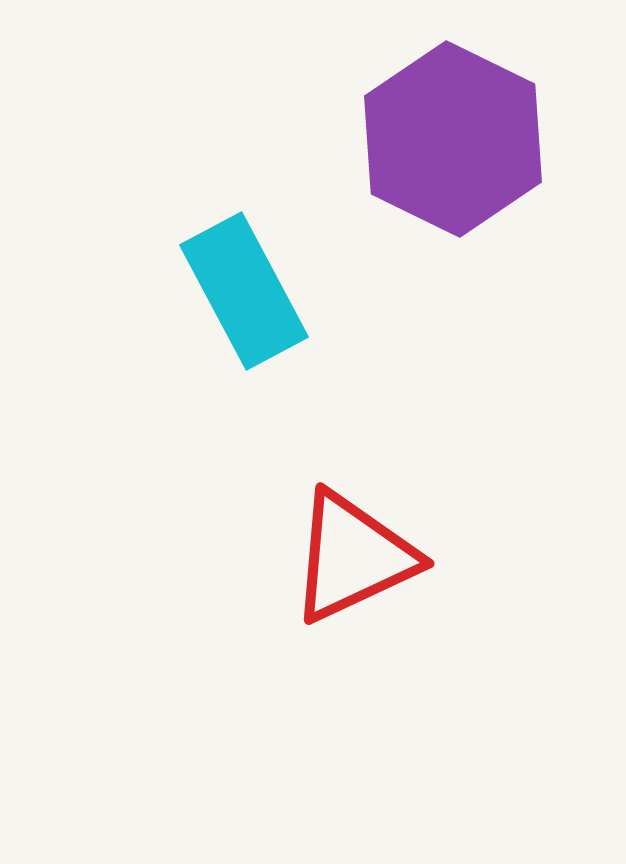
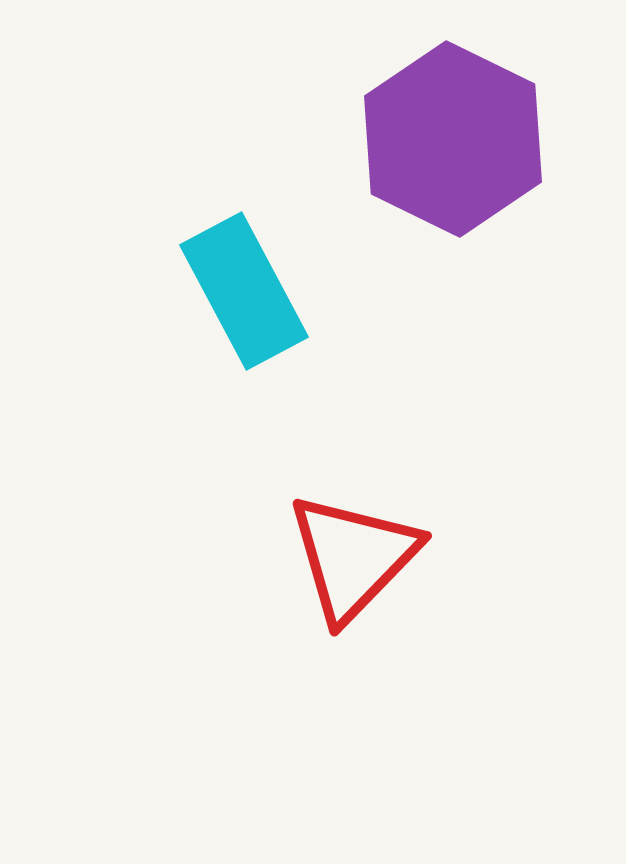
red triangle: rotated 21 degrees counterclockwise
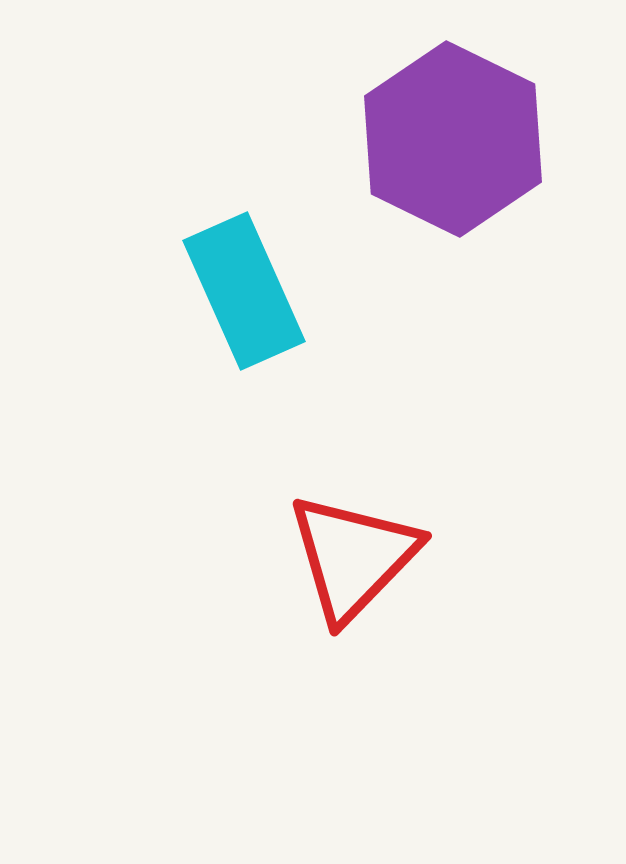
cyan rectangle: rotated 4 degrees clockwise
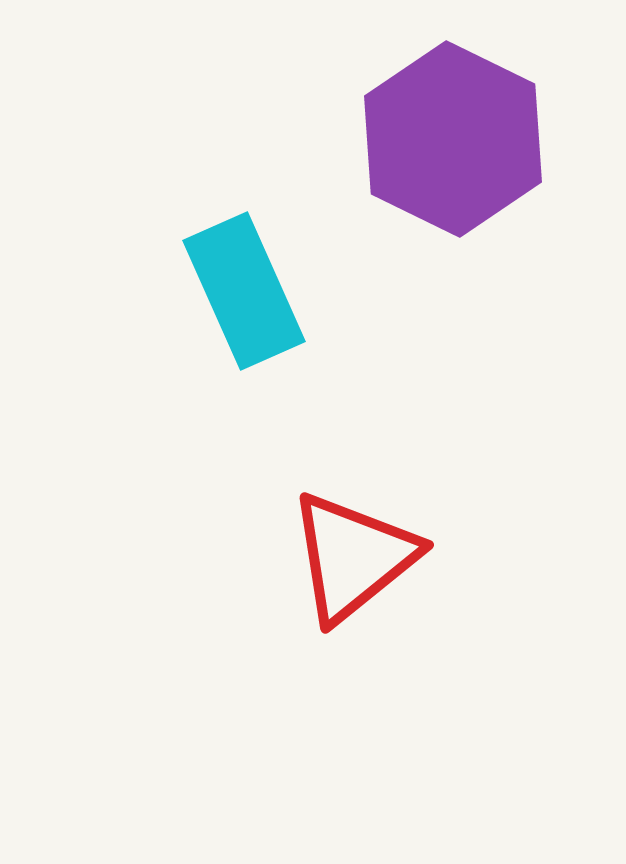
red triangle: rotated 7 degrees clockwise
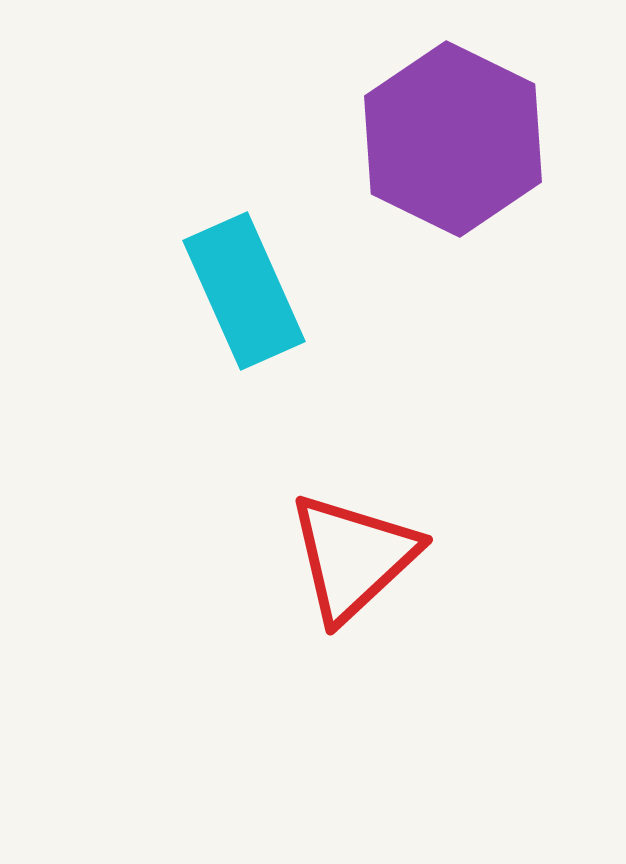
red triangle: rotated 4 degrees counterclockwise
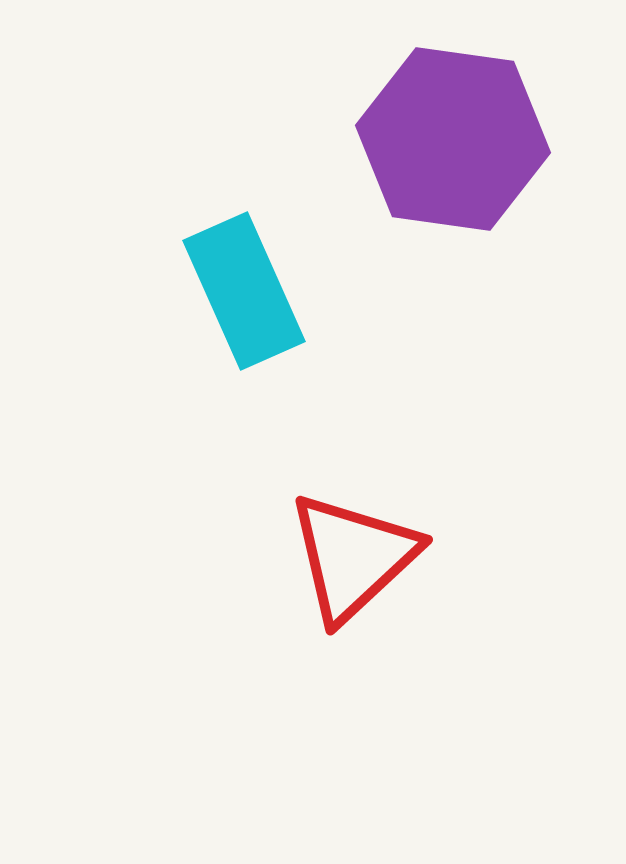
purple hexagon: rotated 18 degrees counterclockwise
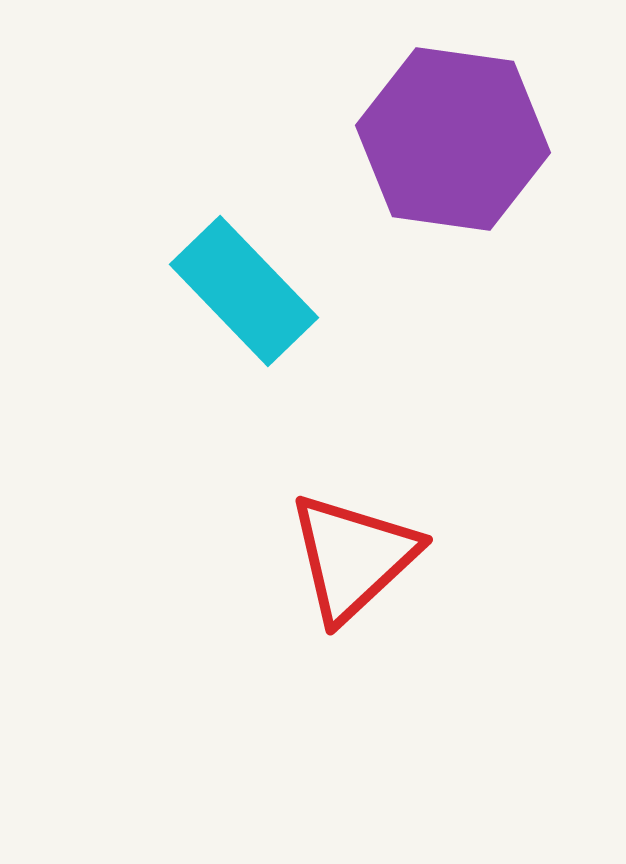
cyan rectangle: rotated 20 degrees counterclockwise
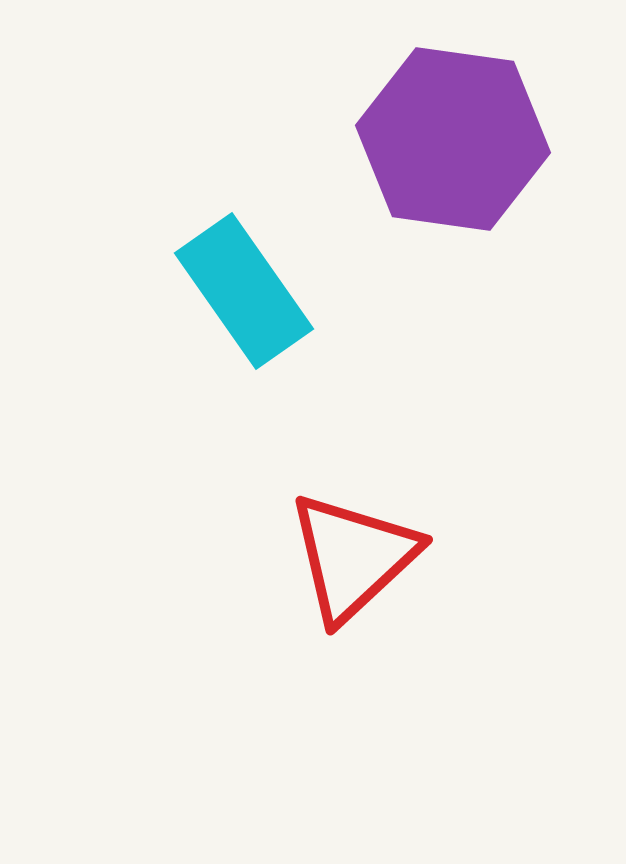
cyan rectangle: rotated 9 degrees clockwise
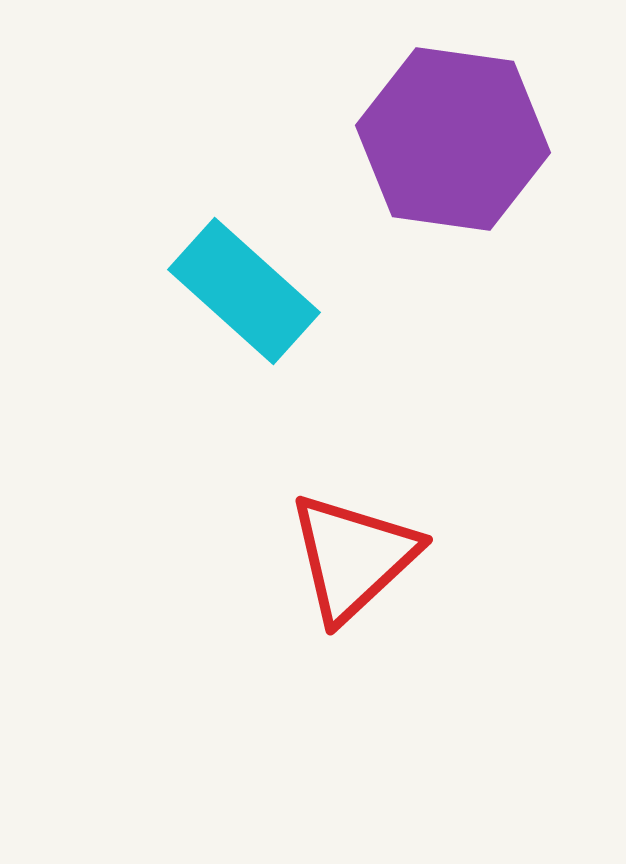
cyan rectangle: rotated 13 degrees counterclockwise
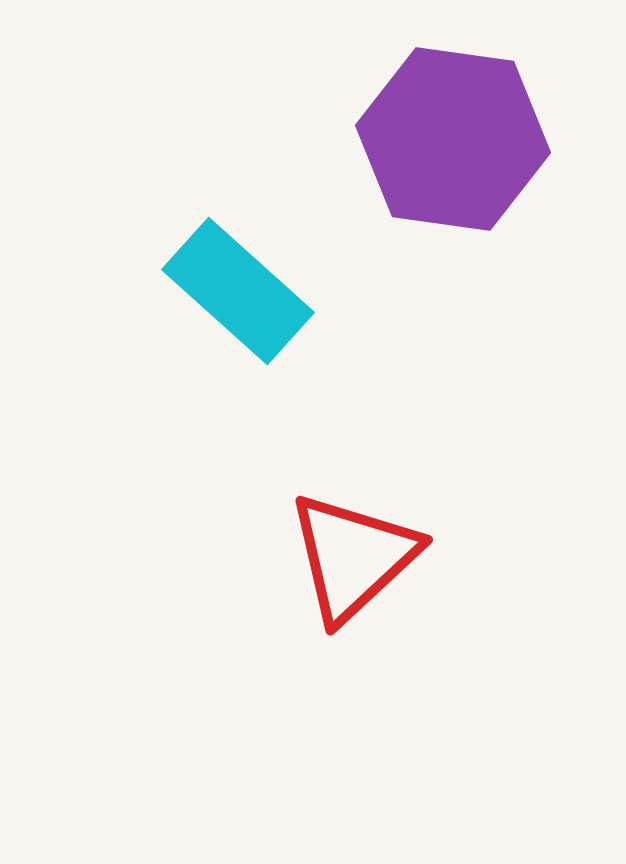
cyan rectangle: moved 6 px left
